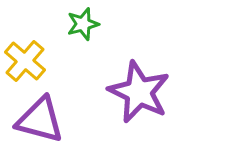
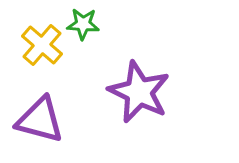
green star: rotated 20 degrees clockwise
yellow cross: moved 17 px right, 16 px up
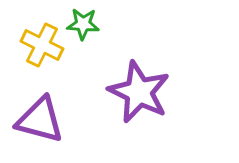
yellow cross: rotated 15 degrees counterclockwise
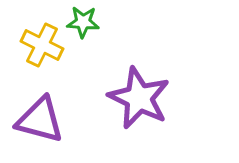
green star: moved 2 px up
purple star: moved 6 px down
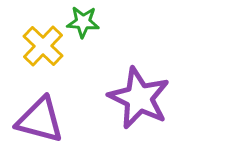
yellow cross: moved 1 px right, 1 px down; rotated 18 degrees clockwise
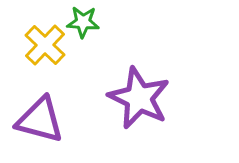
yellow cross: moved 2 px right, 1 px up
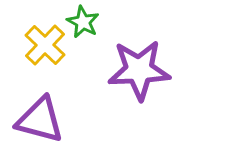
green star: rotated 24 degrees clockwise
purple star: moved 28 px up; rotated 28 degrees counterclockwise
